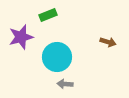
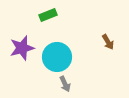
purple star: moved 1 px right, 11 px down
brown arrow: rotated 42 degrees clockwise
gray arrow: rotated 119 degrees counterclockwise
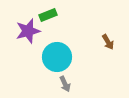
purple star: moved 6 px right, 17 px up
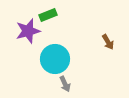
cyan circle: moved 2 px left, 2 px down
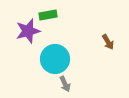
green rectangle: rotated 12 degrees clockwise
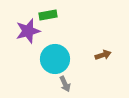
brown arrow: moved 5 px left, 13 px down; rotated 77 degrees counterclockwise
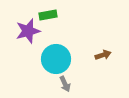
cyan circle: moved 1 px right
